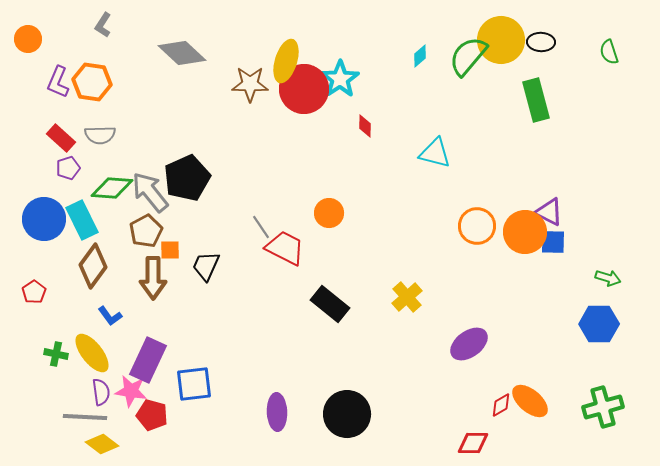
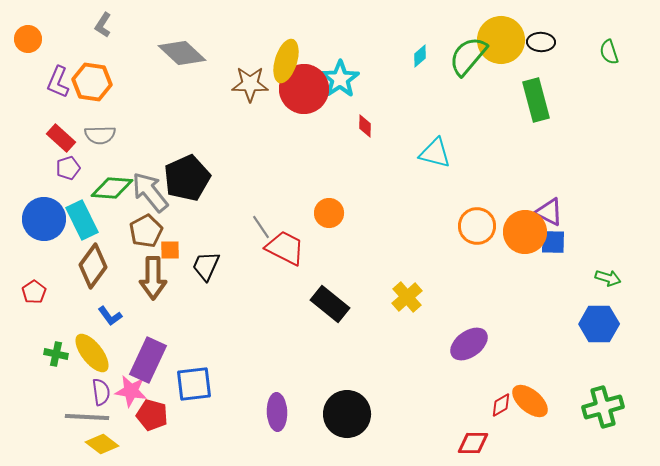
gray line at (85, 417): moved 2 px right
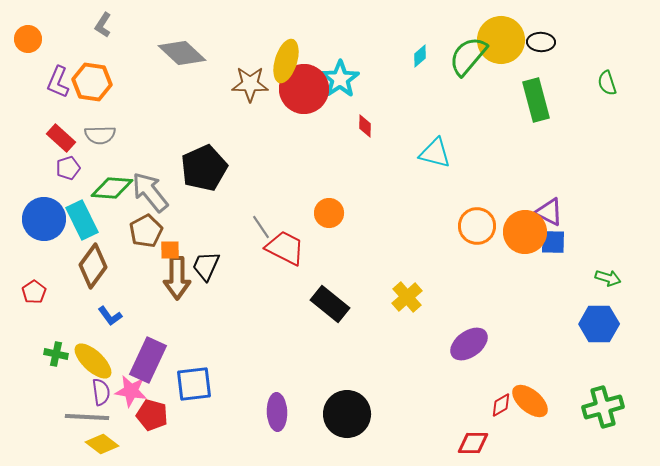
green semicircle at (609, 52): moved 2 px left, 31 px down
black pentagon at (187, 178): moved 17 px right, 10 px up
brown arrow at (153, 278): moved 24 px right
yellow ellipse at (92, 353): moved 1 px right, 8 px down; rotated 9 degrees counterclockwise
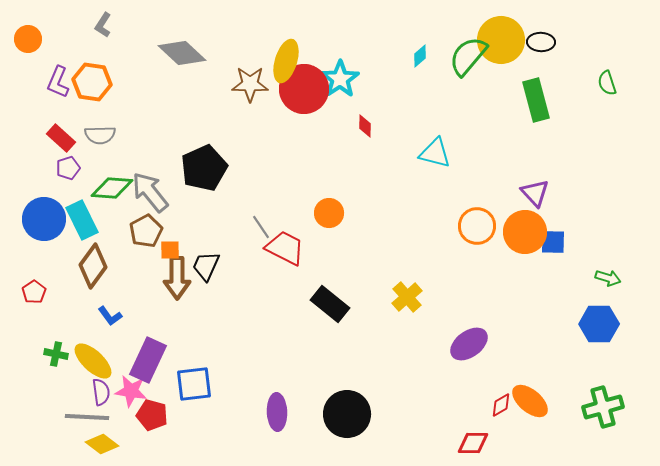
purple triangle at (549, 212): moved 14 px left, 19 px up; rotated 20 degrees clockwise
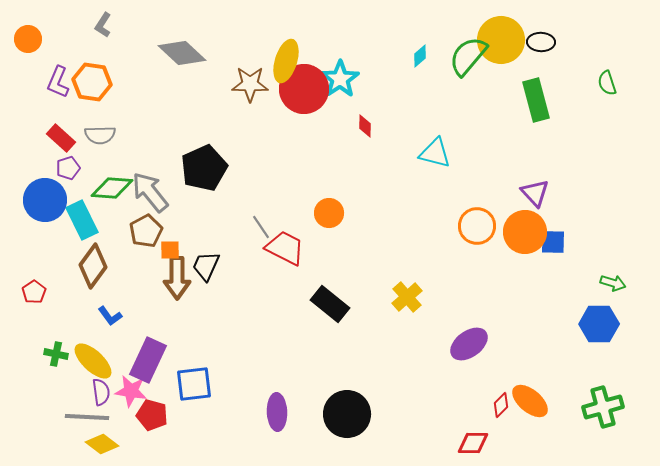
blue circle at (44, 219): moved 1 px right, 19 px up
green arrow at (608, 278): moved 5 px right, 5 px down
red diamond at (501, 405): rotated 15 degrees counterclockwise
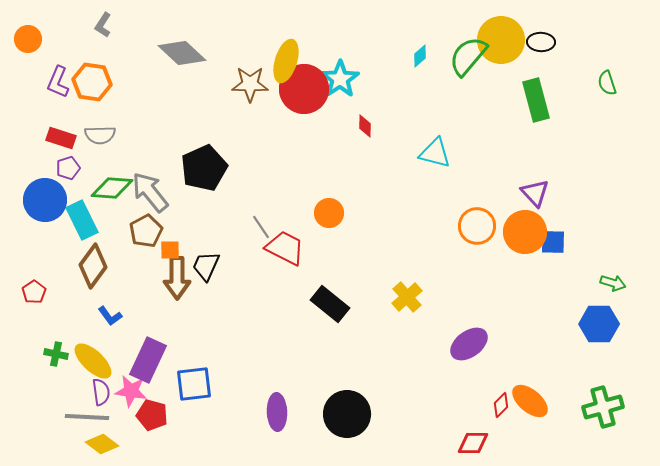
red rectangle at (61, 138): rotated 24 degrees counterclockwise
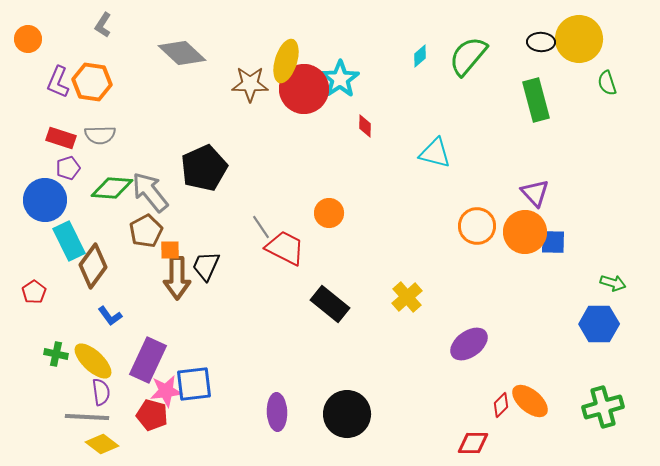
yellow circle at (501, 40): moved 78 px right, 1 px up
cyan rectangle at (82, 220): moved 13 px left, 21 px down
pink star at (131, 391): moved 35 px right; rotated 16 degrees counterclockwise
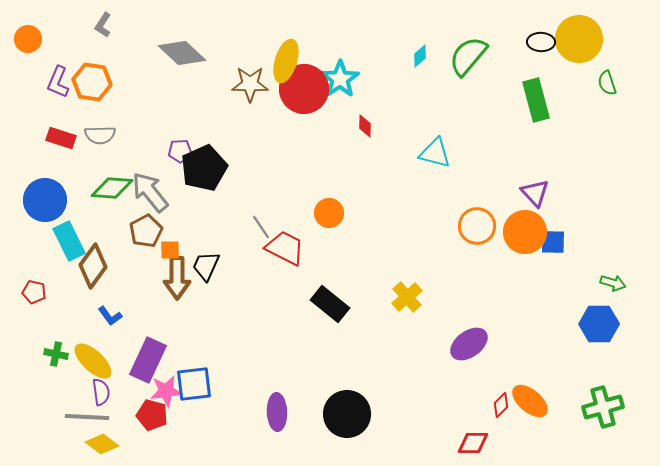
purple pentagon at (68, 168): moved 112 px right, 17 px up; rotated 15 degrees clockwise
red pentagon at (34, 292): rotated 25 degrees counterclockwise
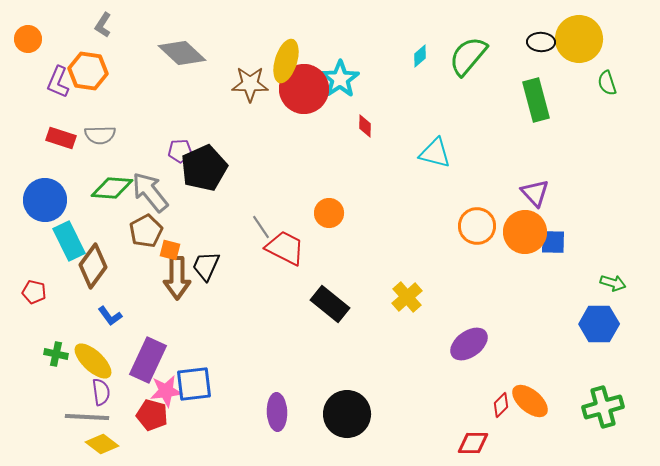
orange hexagon at (92, 82): moved 4 px left, 11 px up
orange square at (170, 250): rotated 15 degrees clockwise
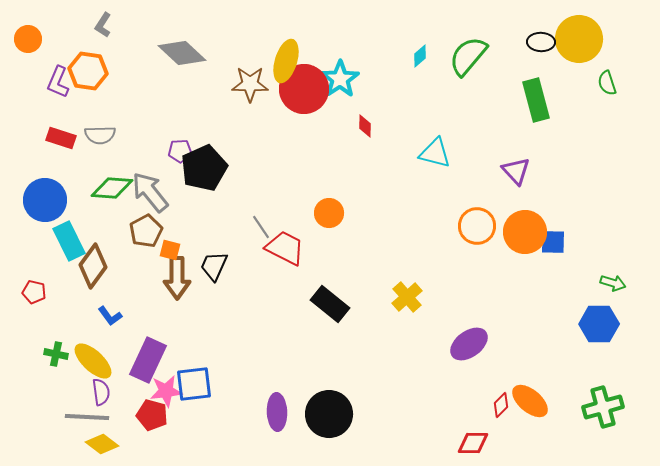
purple triangle at (535, 193): moved 19 px left, 22 px up
black trapezoid at (206, 266): moved 8 px right
black circle at (347, 414): moved 18 px left
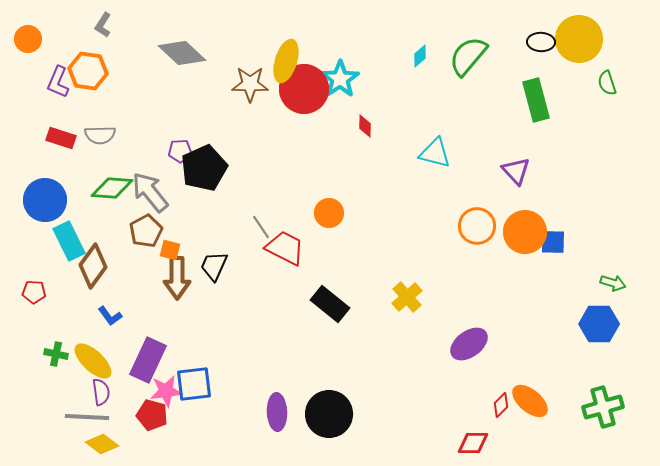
red pentagon at (34, 292): rotated 10 degrees counterclockwise
